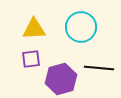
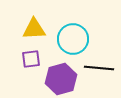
cyan circle: moved 8 px left, 12 px down
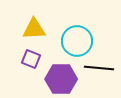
cyan circle: moved 4 px right, 2 px down
purple square: rotated 30 degrees clockwise
purple hexagon: rotated 16 degrees clockwise
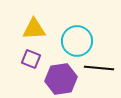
purple hexagon: rotated 8 degrees counterclockwise
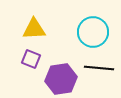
cyan circle: moved 16 px right, 9 px up
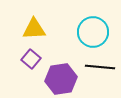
purple square: rotated 18 degrees clockwise
black line: moved 1 px right, 1 px up
